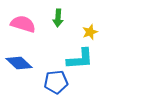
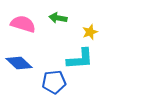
green arrow: rotated 96 degrees clockwise
blue pentagon: moved 2 px left
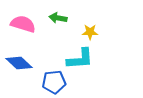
yellow star: rotated 21 degrees clockwise
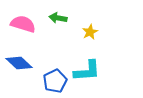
yellow star: rotated 28 degrees counterclockwise
cyan L-shape: moved 7 px right, 12 px down
blue pentagon: moved 1 px right, 1 px up; rotated 20 degrees counterclockwise
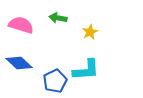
pink semicircle: moved 2 px left, 1 px down
cyan L-shape: moved 1 px left, 1 px up
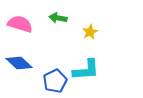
pink semicircle: moved 1 px left, 1 px up
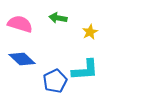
blue diamond: moved 3 px right, 4 px up
cyan L-shape: moved 1 px left
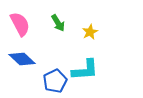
green arrow: moved 5 px down; rotated 132 degrees counterclockwise
pink semicircle: rotated 45 degrees clockwise
